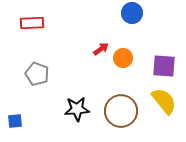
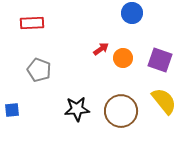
purple square: moved 4 px left, 6 px up; rotated 15 degrees clockwise
gray pentagon: moved 2 px right, 4 px up
blue square: moved 3 px left, 11 px up
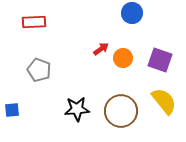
red rectangle: moved 2 px right, 1 px up
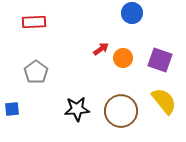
gray pentagon: moved 3 px left, 2 px down; rotated 15 degrees clockwise
blue square: moved 1 px up
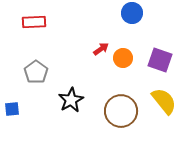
black star: moved 6 px left, 9 px up; rotated 25 degrees counterclockwise
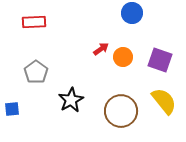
orange circle: moved 1 px up
